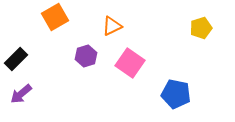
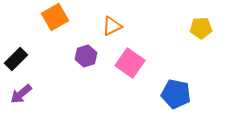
yellow pentagon: rotated 15 degrees clockwise
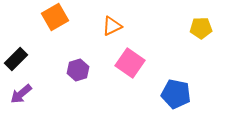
purple hexagon: moved 8 px left, 14 px down
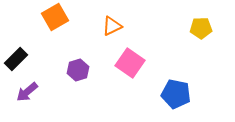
purple arrow: moved 6 px right, 2 px up
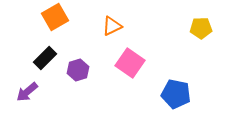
black rectangle: moved 29 px right, 1 px up
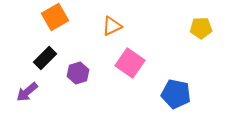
purple hexagon: moved 3 px down
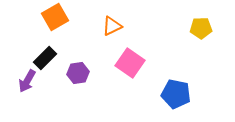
purple hexagon: rotated 10 degrees clockwise
purple arrow: moved 11 px up; rotated 20 degrees counterclockwise
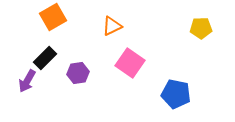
orange square: moved 2 px left
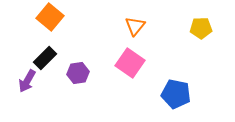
orange square: moved 3 px left; rotated 20 degrees counterclockwise
orange triangle: moved 23 px right; rotated 25 degrees counterclockwise
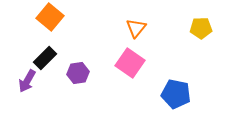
orange triangle: moved 1 px right, 2 px down
